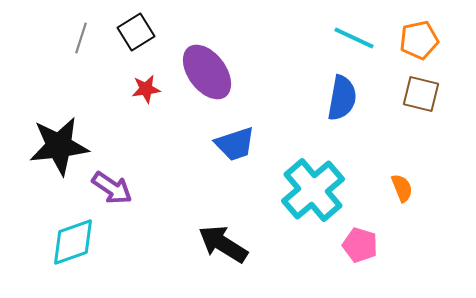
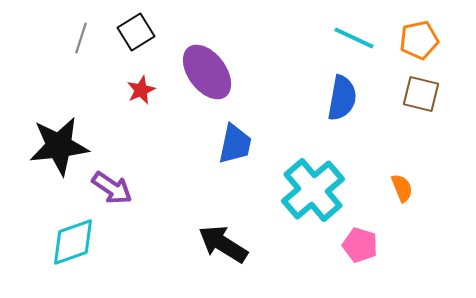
red star: moved 5 px left, 1 px down; rotated 16 degrees counterclockwise
blue trapezoid: rotated 60 degrees counterclockwise
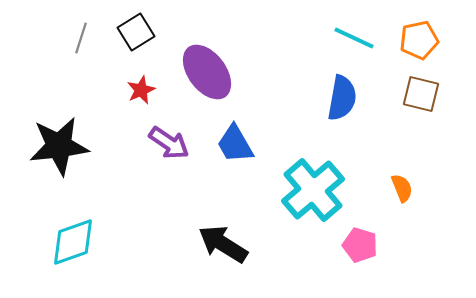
blue trapezoid: rotated 138 degrees clockwise
purple arrow: moved 57 px right, 45 px up
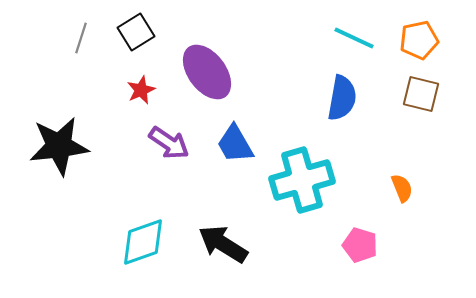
cyan cross: moved 11 px left, 10 px up; rotated 24 degrees clockwise
cyan diamond: moved 70 px right
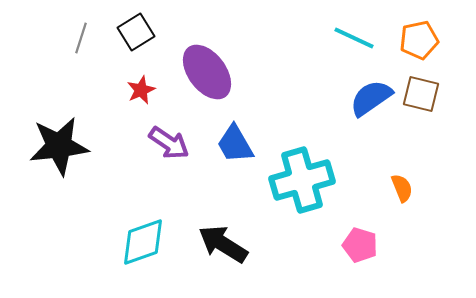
blue semicircle: moved 29 px right; rotated 135 degrees counterclockwise
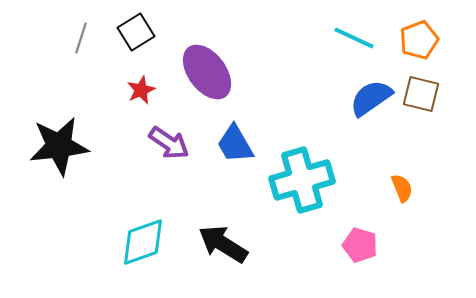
orange pentagon: rotated 9 degrees counterclockwise
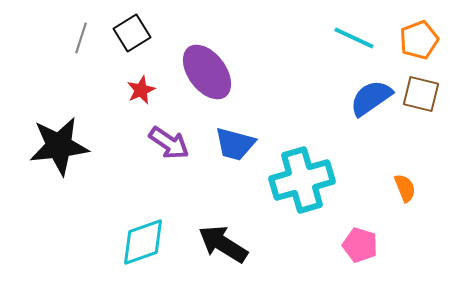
black square: moved 4 px left, 1 px down
blue trapezoid: rotated 45 degrees counterclockwise
orange semicircle: moved 3 px right
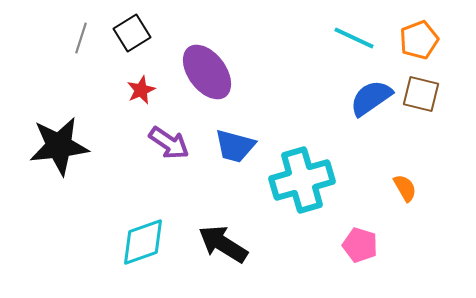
blue trapezoid: moved 2 px down
orange semicircle: rotated 8 degrees counterclockwise
